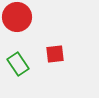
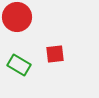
green rectangle: moved 1 px right, 1 px down; rotated 25 degrees counterclockwise
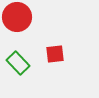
green rectangle: moved 1 px left, 2 px up; rotated 15 degrees clockwise
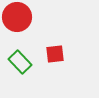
green rectangle: moved 2 px right, 1 px up
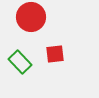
red circle: moved 14 px right
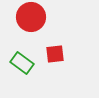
green rectangle: moved 2 px right, 1 px down; rotated 10 degrees counterclockwise
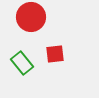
green rectangle: rotated 15 degrees clockwise
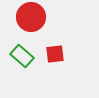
green rectangle: moved 7 px up; rotated 10 degrees counterclockwise
